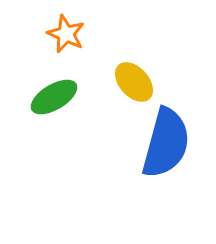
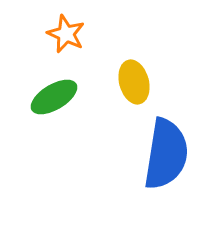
yellow ellipse: rotated 27 degrees clockwise
blue semicircle: moved 11 px down; rotated 6 degrees counterclockwise
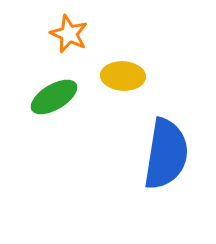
orange star: moved 3 px right
yellow ellipse: moved 11 px left, 6 px up; rotated 72 degrees counterclockwise
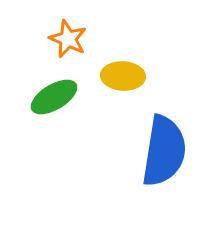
orange star: moved 1 px left, 5 px down
blue semicircle: moved 2 px left, 3 px up
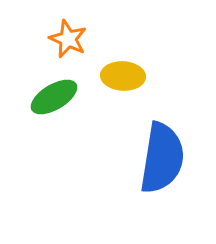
blue semicircle: moved 2 px left, 7 px down
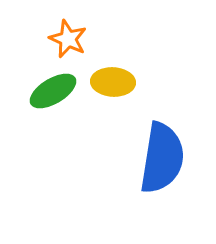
yellow ellipse: moved 10 px left, 6 px down
green ellipse: moved 1 px left, 6 px up
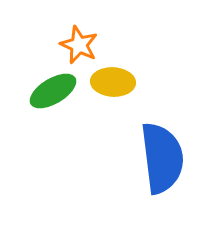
orange star: moved 11 px right, 6 px down
blue semicircle: rotated 16 degrees counterclockwise
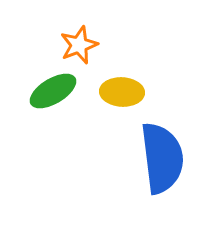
orange star: rotated 27 degrees clockwise
yellow ellipse: moved 9 px right, 10 px down
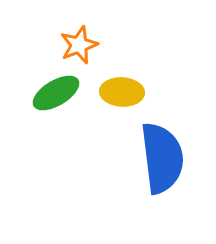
green ellipse: moved 3 px right, 2 px down
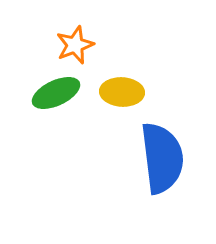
orange star: moved 4 px left
green ellipse: rotated 6 degrees clockwise
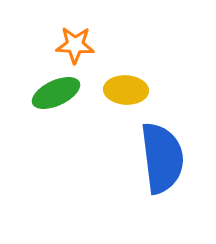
orange star: rotated 24 degrees clockwise
yellow ellipse: moved 4 px right, 2 px up
